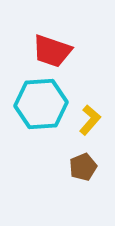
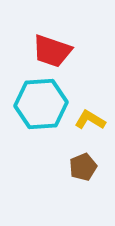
yellow L-shape: rotated 100 degrees counterclockwise
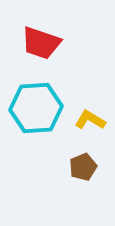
red trapezoid: moved 11 px left, 8 px up
cyan hexagon: moved 5 px left, 4 px down
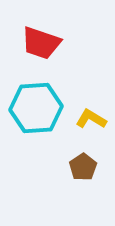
yellow L-shape: moved 1 px right, 1 px up
brown pentagon: rotated 12 degrees counterclockwise
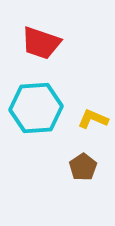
yellow L-shape: moved 2 px right; rotated 8 degrees counterclockwise
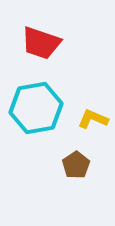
cyan hexagon: rotated 6 degrees counterclockwise
brown pentagon: moved 7 px left, 2 px up
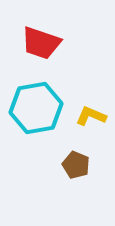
yellow L-shape: moved 2 px left, 3 px up
brown pentagon: rotated 16 degrees counterclockwise
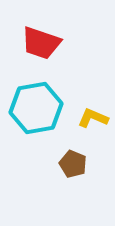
yellow L-shape: moved 2 px right, 2 px down
brown pentagon: moved 3 px left, 1 px up
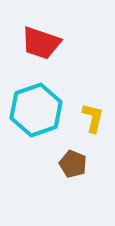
cyan hexagon: moved 2 px down; rotated 9 degrees counterclockwise
yellow L-shape: rotated 80 degrees clockwise
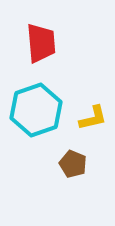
red trapezoid: rotated 114 degrees counterclockwise
yellow L-shape: rotated 64 degrees clockwise
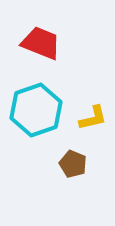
red trapezoid: rotated 63 degrees counterclockwise
